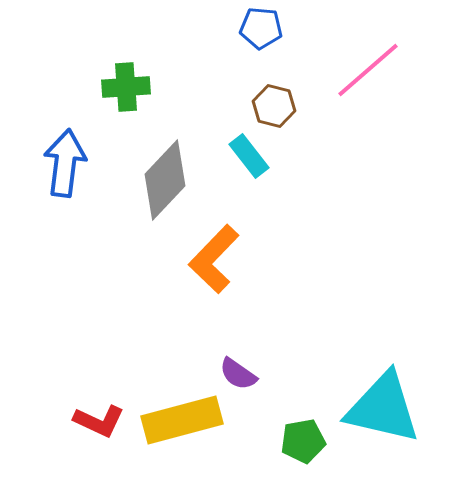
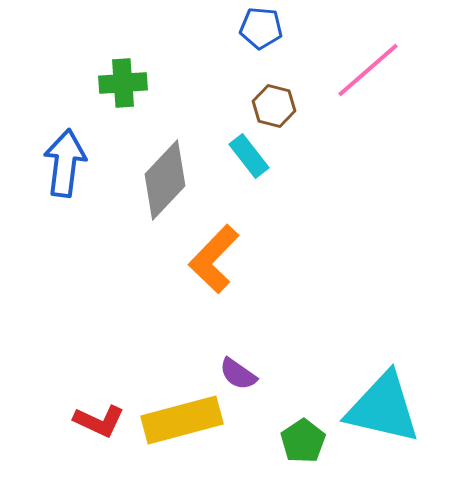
green cross: moved 3 px left, 4 px up
green pentagon: rotated 24 degrees counterclockwise
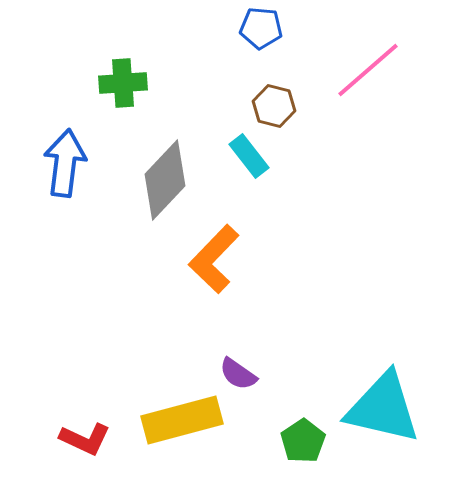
red L-shape: moved 14 px left, 18 px down
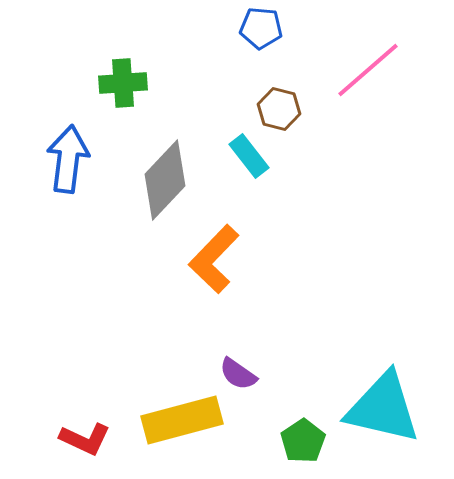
brown hexagon: moved 5 px right, 3 px down
blue arrow: moved 3 px right, 4 px up
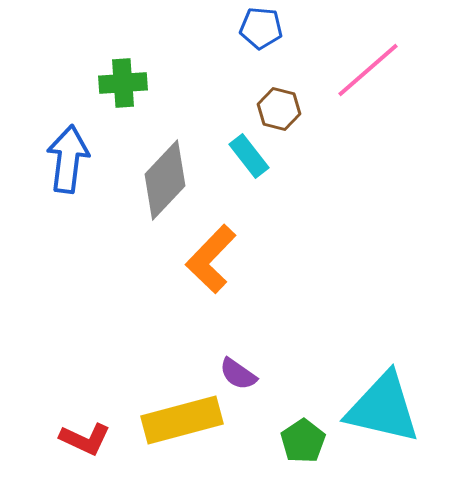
orange L-shape: moved 3 px left
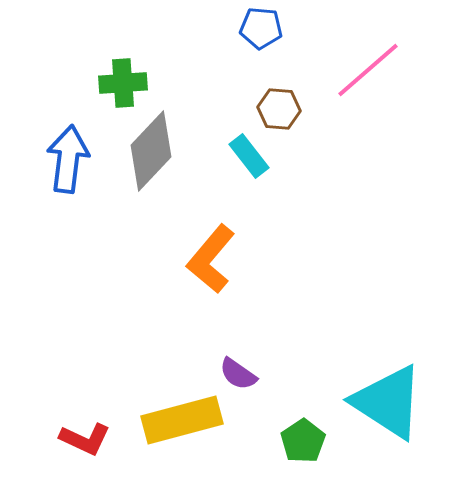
brown hexagon: rotated 9 degrees counterclockwise
gray diamond: moved 14 px left, 29 px up
orange L-shape: rotated 4 degrees counterclockwise
cyan triangle: moved 5 px right, 6 px up; rotated 20 degrees clockwise
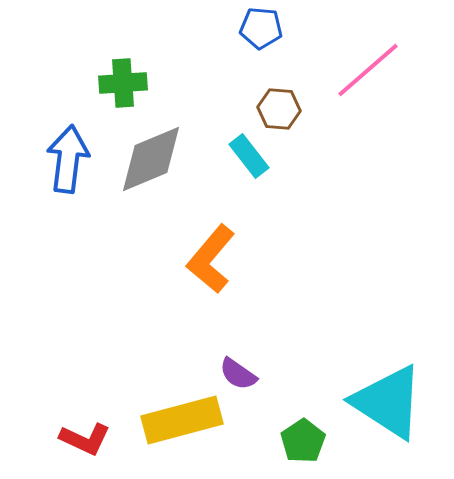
gray diamond: moved 8 px down; rotated 24 degrees clockwise
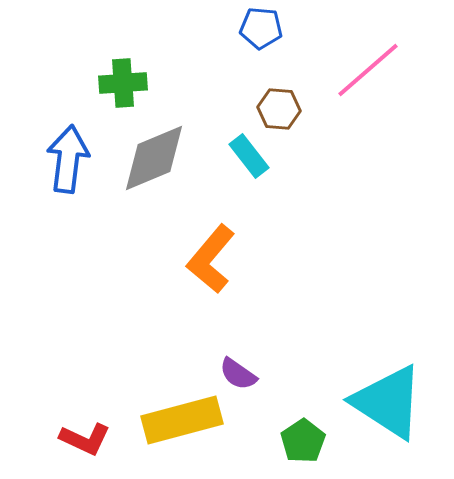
gray diamond: moved 3 px right, 1 px up
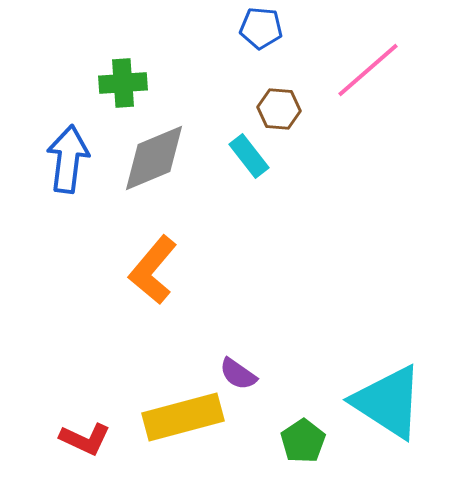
orange L-shape: moved 58 px left, 11 px down
yellow rectangle: moved 1 px right, 3 px up
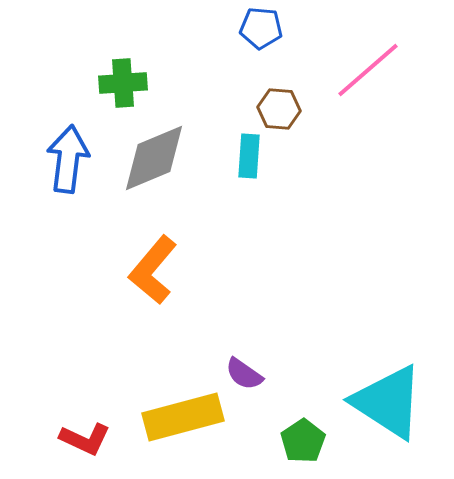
cyan rectangle: rotated 42 degrees clockwise
purple semicircle: moved 6 px right
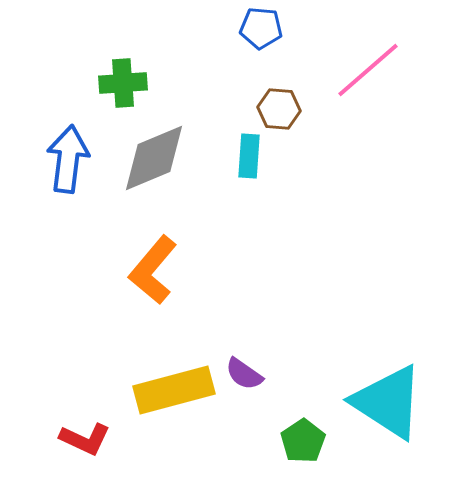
yellow rectangle: moved 9 px left, 27 px up
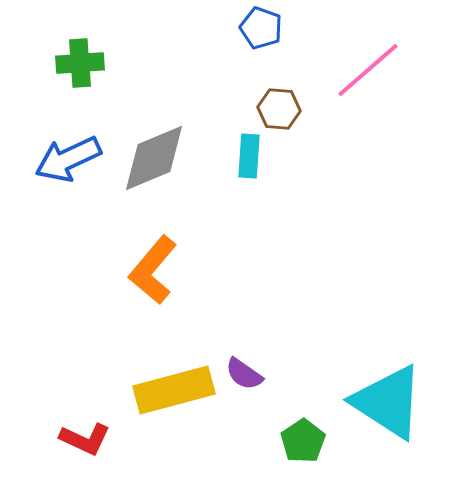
blue pentagon: rotated 15 degrees clockwise
green cross: moved 43 px left, 20 px up
blue arrow: rotated 122 degrees counterclockwise
